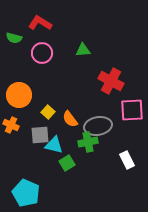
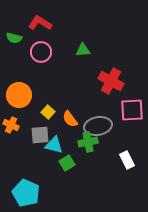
pink circle: moved 1 px left, 1 px up
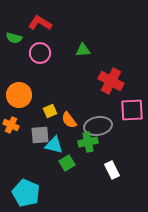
pink circle: moved 1 px left, 1 px down
yellow square: moved 2 px right, 1 px up; rotated 24 degrees clockwise
orange semicircle: moved 1 px left, 1 px down
white rectangle: moved 15 px left, 10 px down
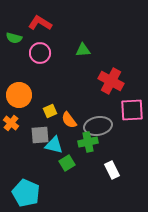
orange cross: moved 2 px up; rotated 14 degrees clockwise
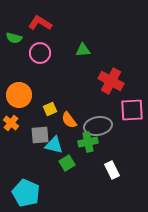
yellow square: moved 2 px up
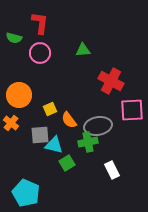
red L-shape: rotated 65 degrees clockwise
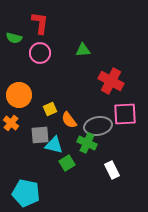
pink square: moved 7 px left, 4 px down
green cross: moved 1 px left, 1 px down; rotated 36 degrees clockwise
cyan pentagon: rotated 12 degrees counterclockwise
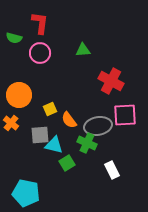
pink square: moved 1 px down
